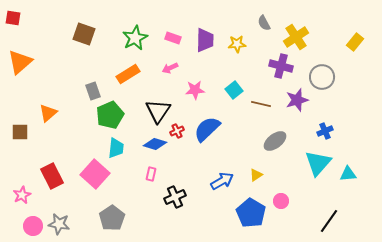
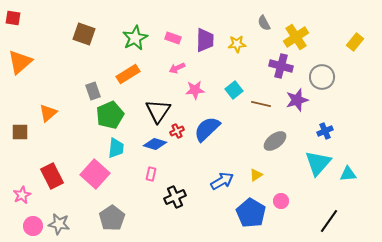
pink arrow at (170, 68): moved 7 px right
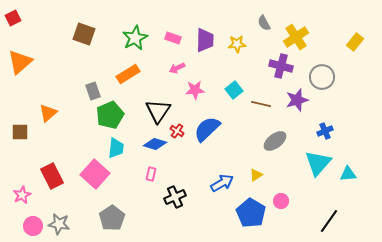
red square at (13, 18): rotated 35 degrees counterclockwise
red cross at (177, 131): rotated 32 degrees counterclockwise
blue arrow at (222, 181): moved 2 px down
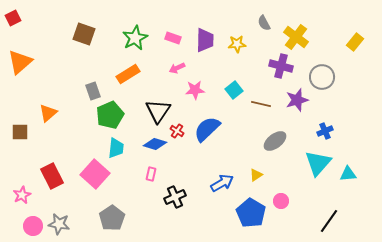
yellow cross at (296, 37): rotated 20 degrees counterclockwise
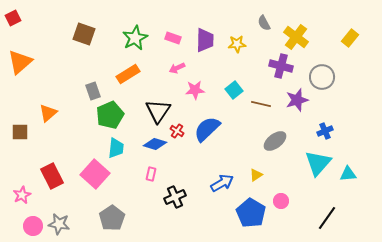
yellow rectangle at (355, 42): moved 5 px left, 4 px up
black line at (329, 221): moved 2 px left, 3 px up
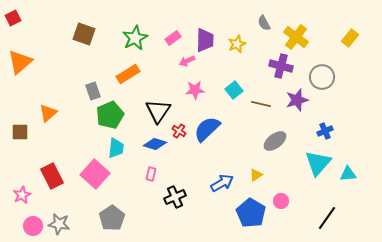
pink rectangle at (173, 38): rotated 56 degrees counterclockwise
yellow star at (237, 44): rotated 18 degrees counterclockwise
pink arrow at (177, 68): moved 10 px right, 7 px up
red cross at (177, 131): moved 2 px right
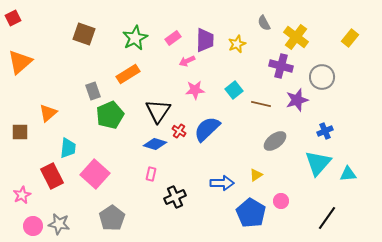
cyan trapezoid at (116, 148): moved 48 px left
blue arrow at (222, 183): rotated 30 degrees clockwise
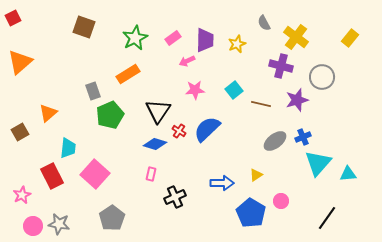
brown square at (84, 34): moved 7 px up
blue cross at (325, 131): moved 22 px left, 6 px down
brown square at (20, 132): rotated 30 degrees counterclockwise
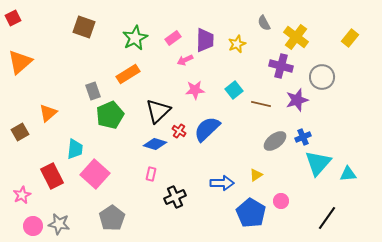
pink arrow at (187, 61): moved 2 px left, 1 px up
black triangle at (158, 111): rotated 12 degrees clockwise
cyan trapezoid at (68, 148): moved 7 px right, 1 px down
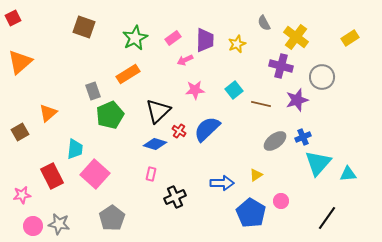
yellow rectangle at (350, 38): rotated 18 degrees clockwise
pink star at (22, 195): rotated 18 degrees clockwise
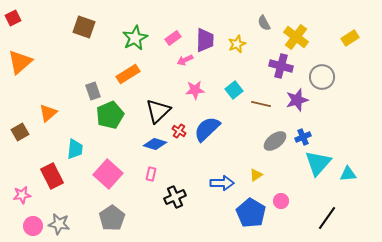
pink square at (95, 174): moved 13 px right
